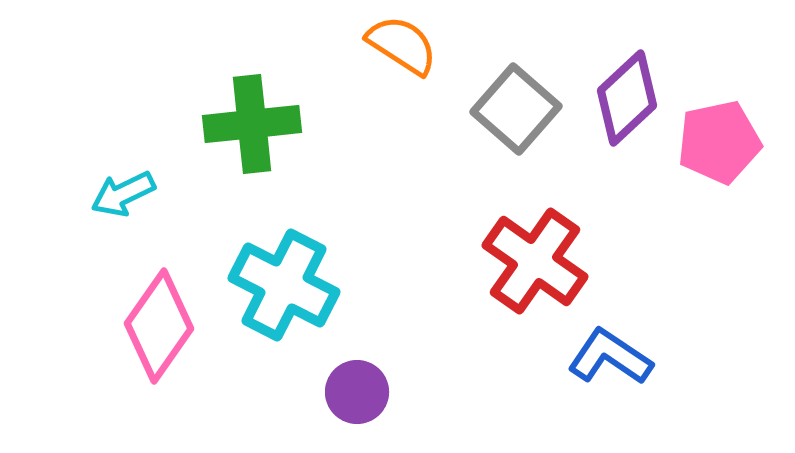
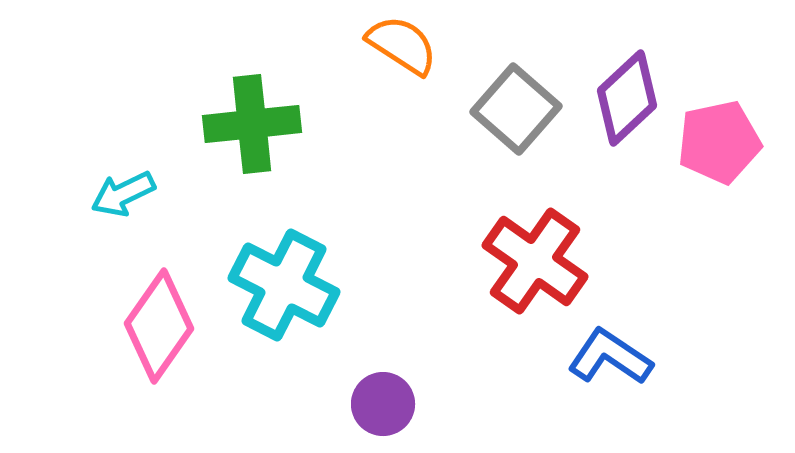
purple circle: moved 26 px right, 12 px down
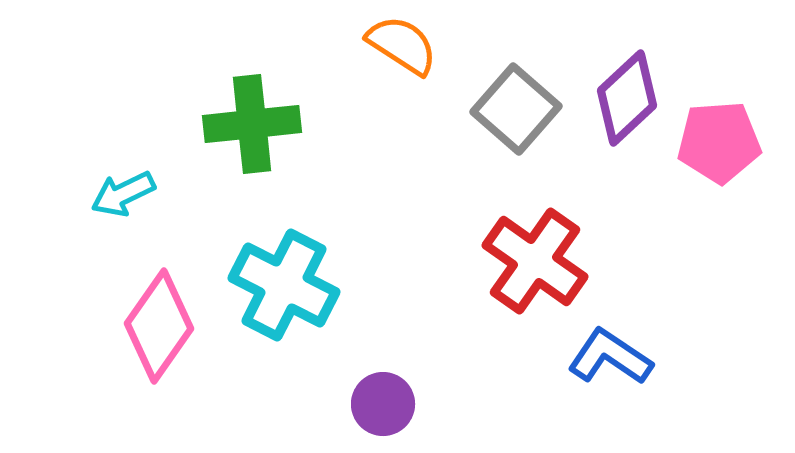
pink pentagon: rotated 8 degrees clockwise
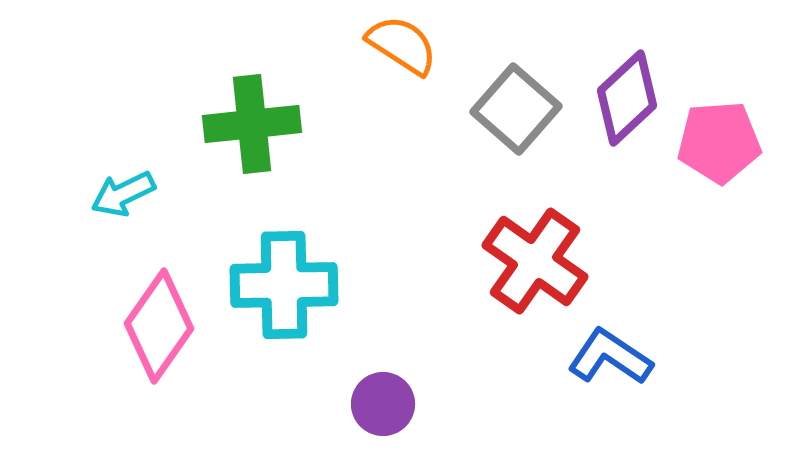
cyan cross: rotated 28 degrees counterclockwise
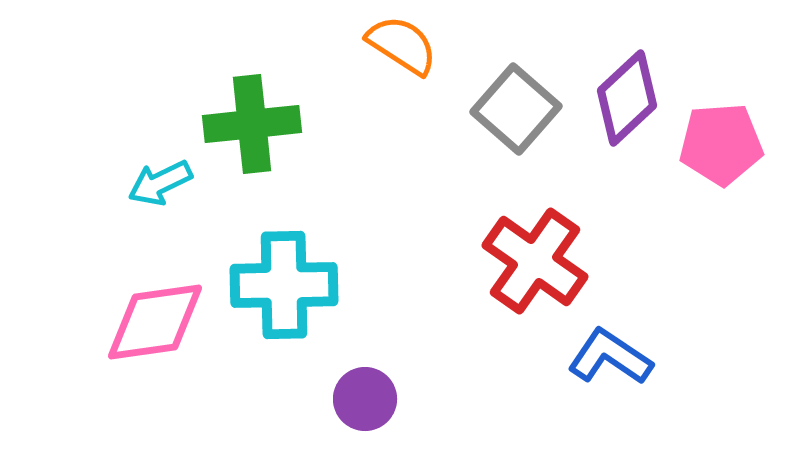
pink pentagon: moved 2 px right, 2 px down
cyan arrow: moved 37 px right, 11 px up
pink diamond: moved 4 px left, 4 px up; rotated 47 degrees clockwise
purple circle: moved 18 px left, 5 px up
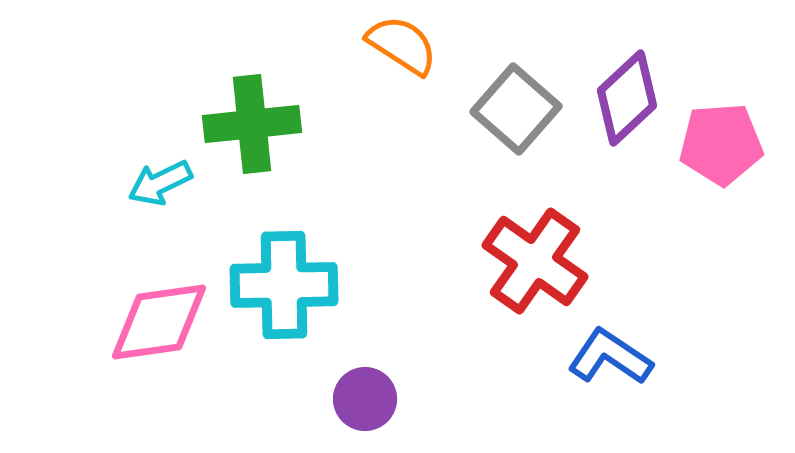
pink diamond: moved 4 px right
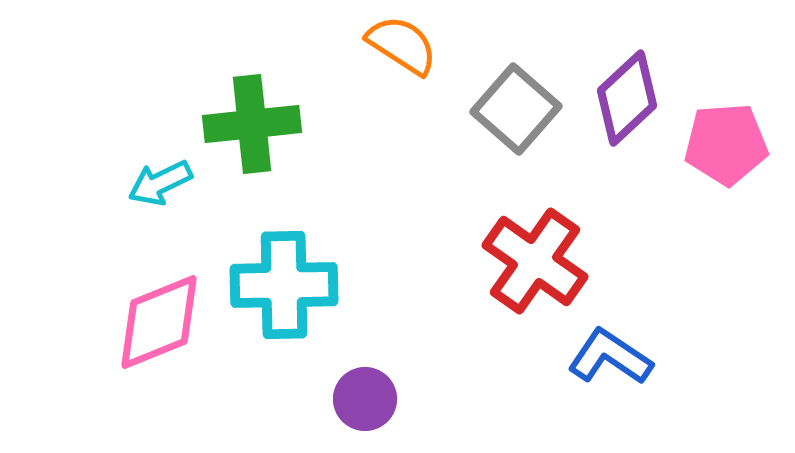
pink pentagon: moved 5 px right
pink diamond: rotated 14 degrees counterclockwise
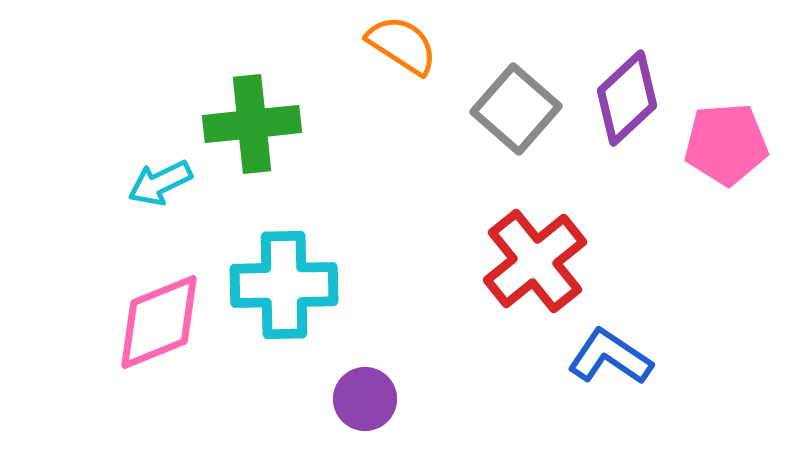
red cross: rotated 16 degrees clockwise
